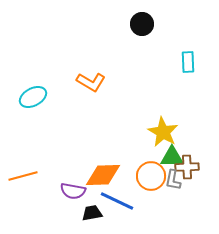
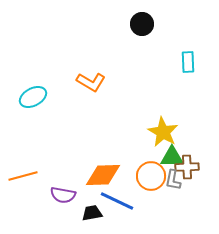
purple semicircle: moved 10 px left, 4 px down
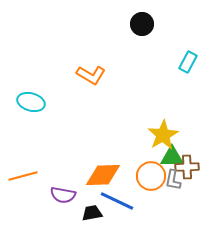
cyan rectangle: rotated 30 degrees clockwise
orange L-shape: moved 7 px up
cyan ellipse: moved 2 px left, 5 px down; rotated 44 degrees clockwise
yellow star: moved 3 px down; rotated 12 degrees clockwise
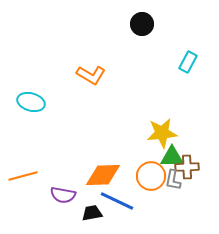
yellow star: moved 1 px left, 2 px up; rotated 24 degrees clockwise
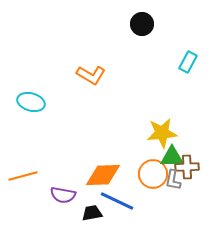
orange circle: moved 2 px right, 2 px up
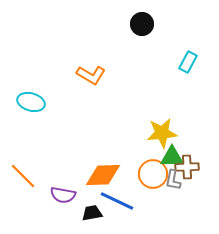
orange line: rotated 60 degrees clockwise
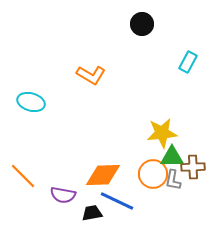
brown cross: moved 6 px right
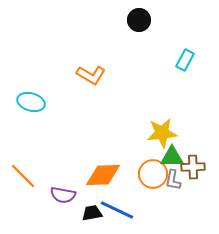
black circle: moved 3 px left, 4 px up
cyan rectangle: moved 3 px left, 2 px up
blue line: moved 9 px down
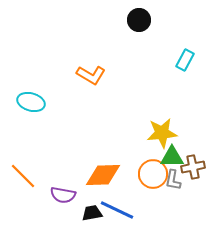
brown cross: rotated 10 degrees counterclockwise
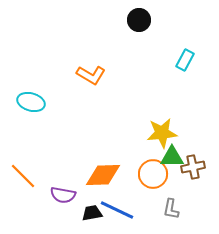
gray L-shape: moved 2 px left, 29 px down
